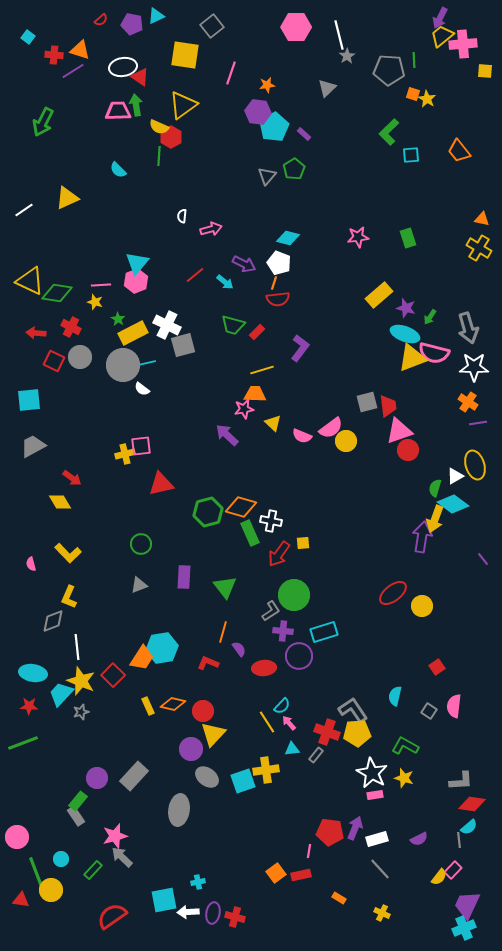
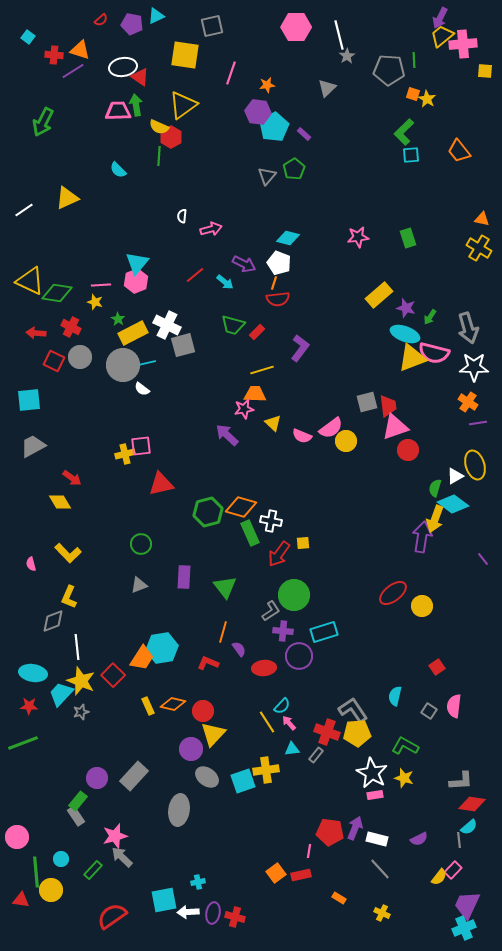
gray square at (212, 26): rotated 25 degrees clockwise
green L-shape at (389, 132): moved 15 px right
pink triangle at (399, 431): moved 4 px left, 4 px up
white rectangle at (377, 839): rotated 30 degrees clockwise
green line at (36, 872): rotated 16 degrees clockwise
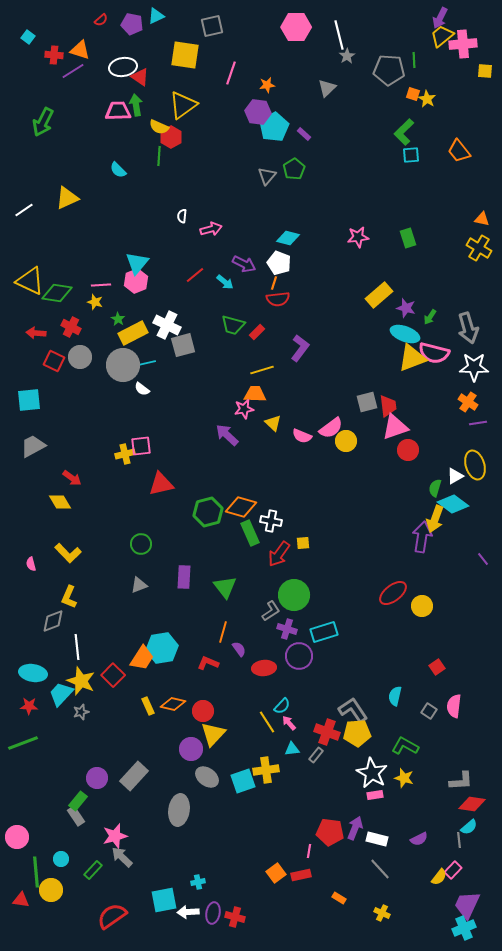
purple cross at (283, 631): moved 4 px right, 2 px up; rotated 12 degrees clockwise
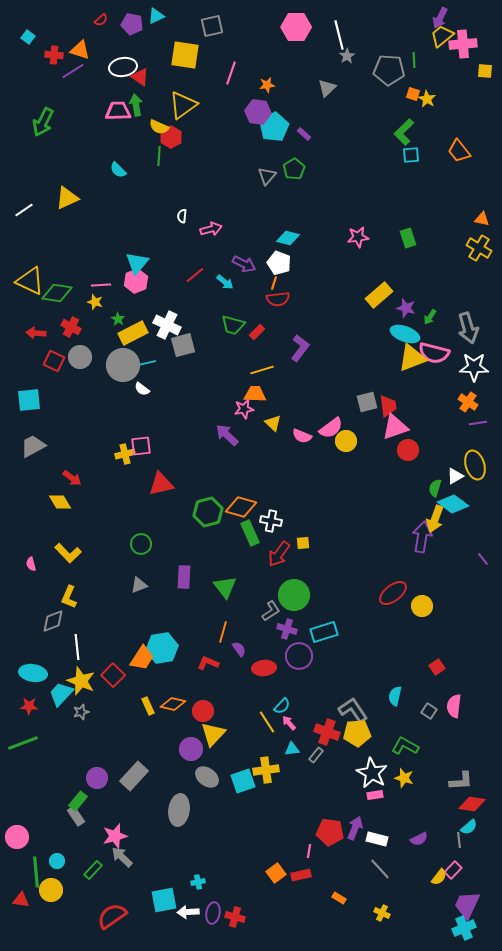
cyan circle at (61, 859): moved 4 px left, 2 px down
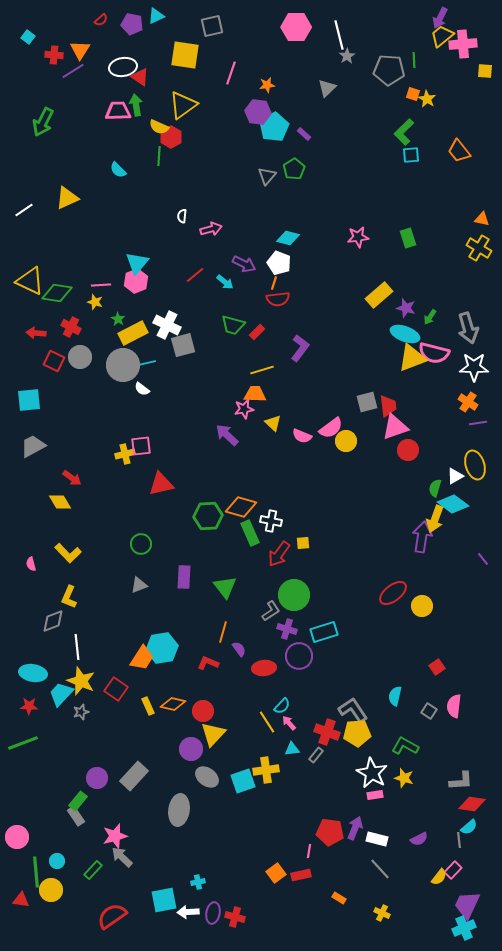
orange triangle at (80, 50): rotated 45 degrees clockwise
green hexagon at (208, 512): moved 4 px down; rotated 12 degrees clockwise
red square at (113, 675): moved 3 px right, 14 px down; rotated 10 degrees counterclockwise
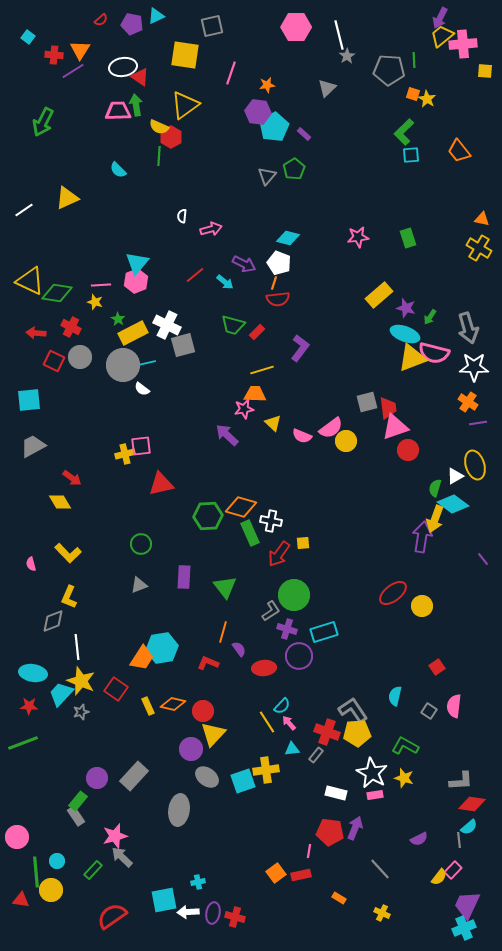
yellow triangle at (183, 105): moved 2 px right
red trapezoid at (388, 406): moved 2 px down
white rectangle at (377, 839): moved 41 px left, 46 px up
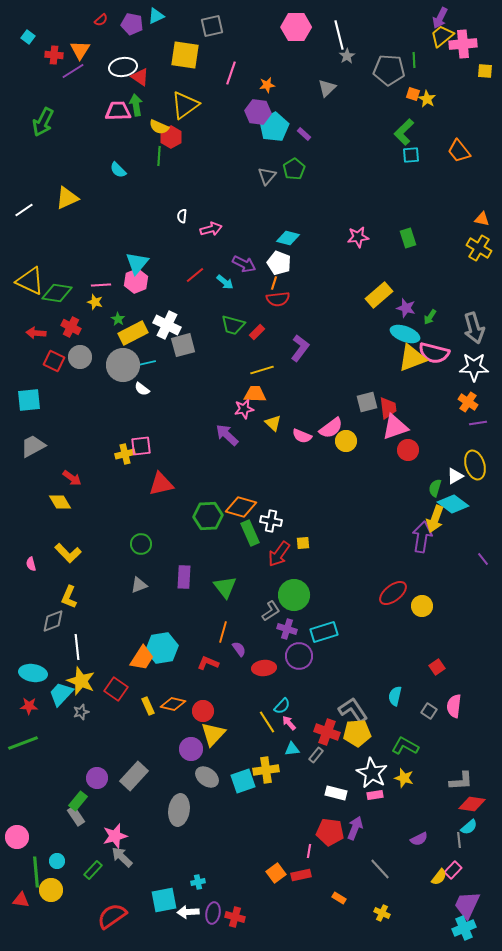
gray arrow at (468, 328): moved 6 px right
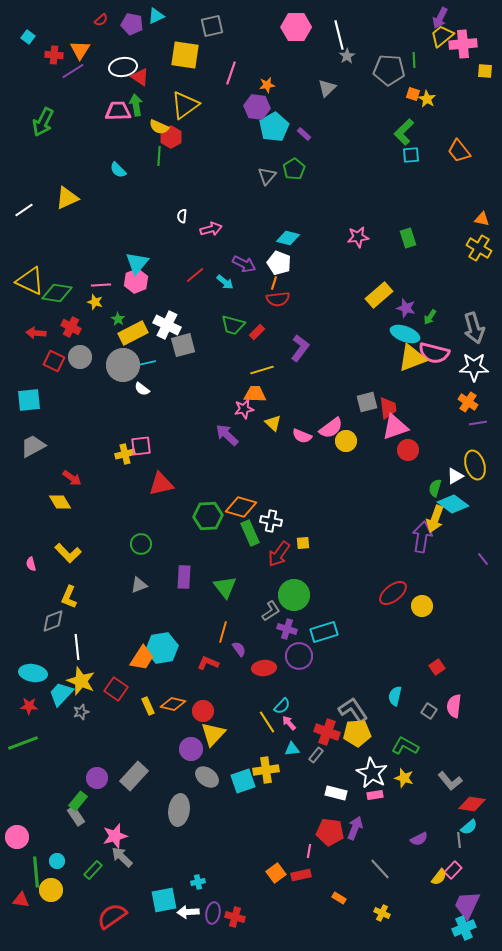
purple hexagon at (258, 112): moved 1 px left, 5 px up
gray L-shape at (461, 781): moved 11 px left; rotated 55 degrees clockwise
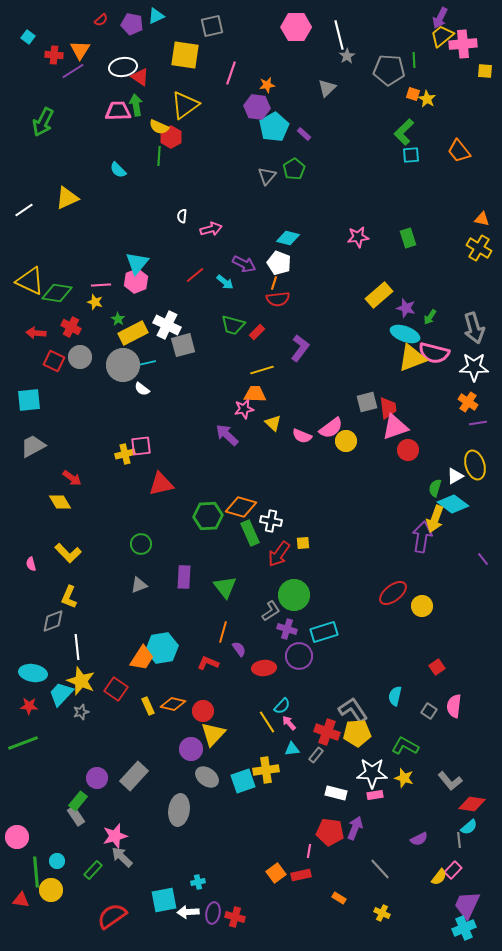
white star at (372, 773): rotated 28 degrees counterclockwise
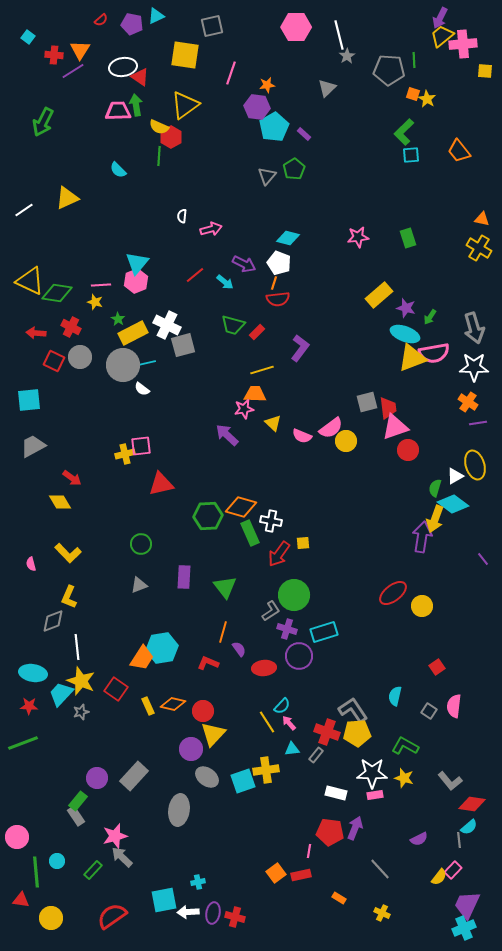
pink semicircle at (434, 353): rotated 24 degrees counterclockwise
yellow circle at (51, 890): moved 28 px down
